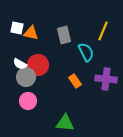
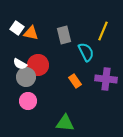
white square: rotated 24 degrees clockwise
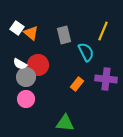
orange triangle: rotated 28 degrees clockwise
orange rectangle: moved 2 px right, 3 px down; rotated 72 degrees clockwise
pink circle: moved 2 px left, 2 px up
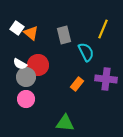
yellow line: moved 2 px up
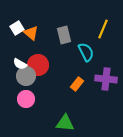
white square: rotated 24 degrees clockwise
gray circle: moved 1 px up
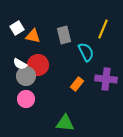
orange triangle: moved 2 px right, 3 px down; rotated 28 degrees counterclockwise
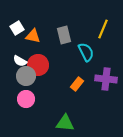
white semicircle: moved 3 px up
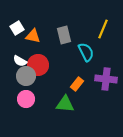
green triangle: moved 19 px up
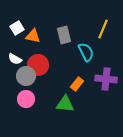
white semicircle: moved 5 px left, 2 px up
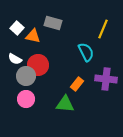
white square: rotated 16 degrees counterclockwise
gray rectangle: moved 11 px left, 12 px up; rotated 60 degrees counterclockwise
